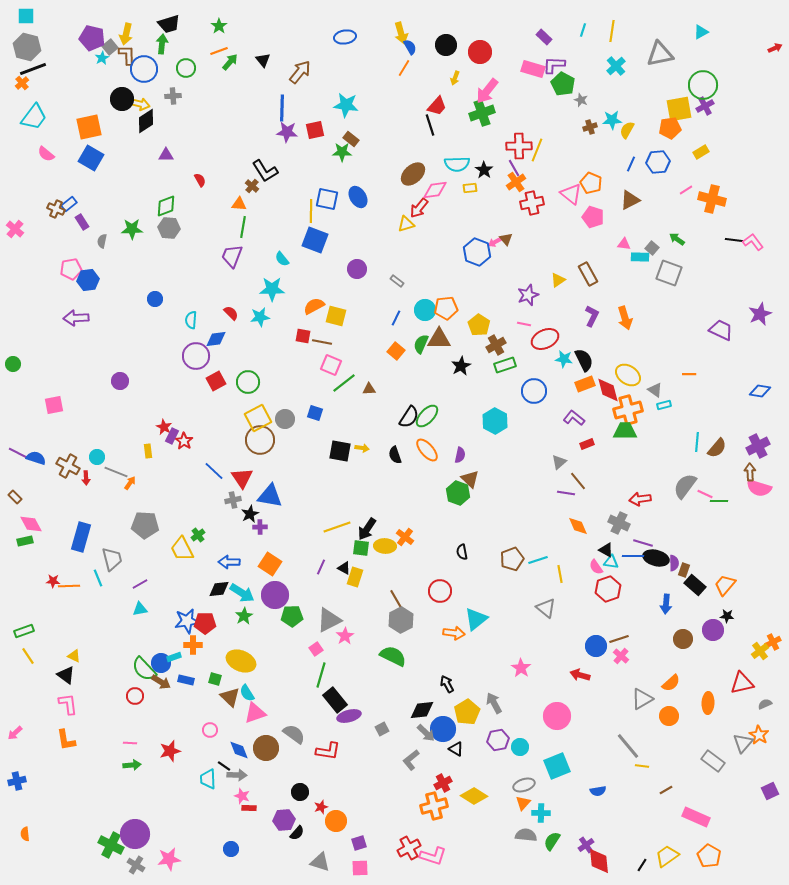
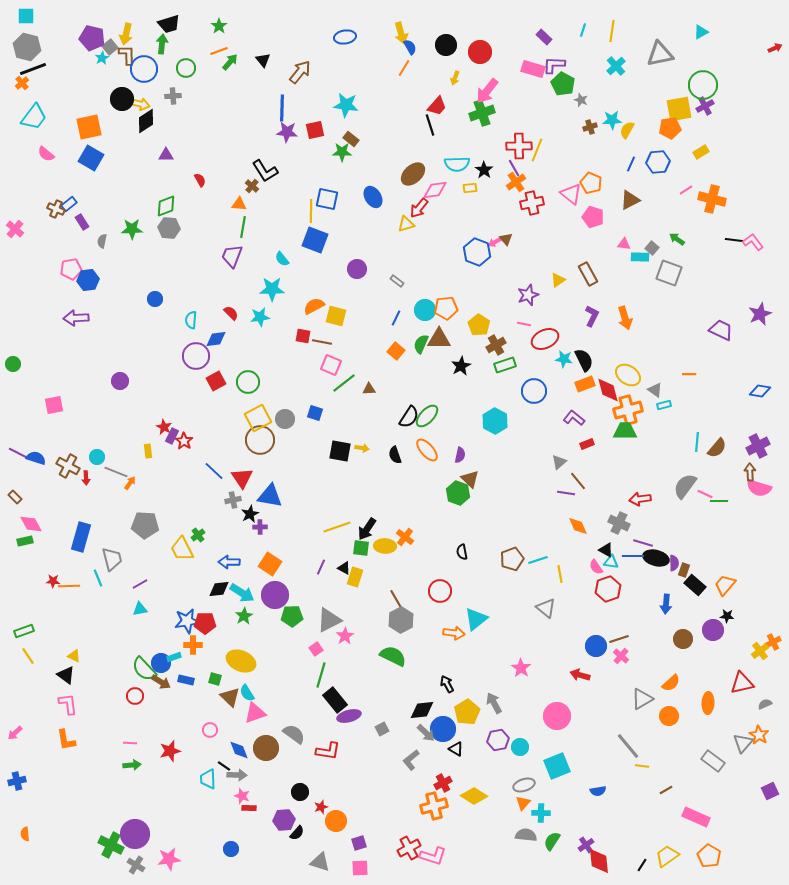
blue ellipse at (358, 197): moved 15 px right
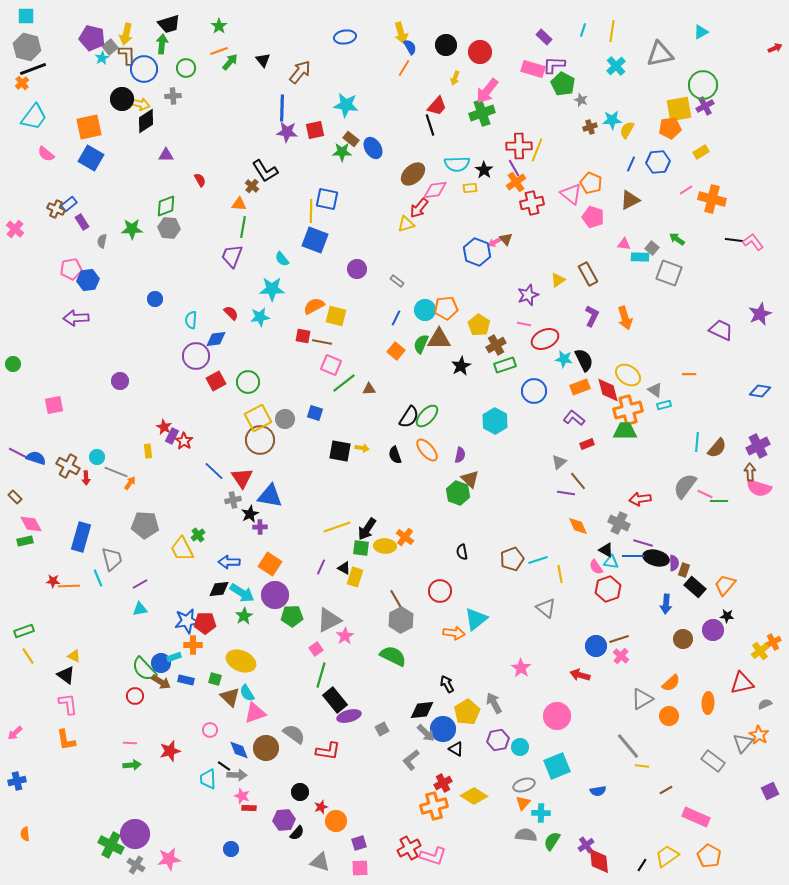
blue ellipse at (373, 197): moved 49 px up
orange rectangle at (585, 384): moved 5 px left, 3 px down
black rectangle at (695, 585): moved 2 px down
